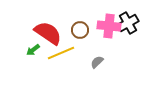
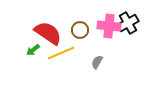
gray semicircle: rotated 16 degrees counterclockwise
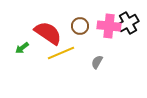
brown circle: moved 4 px up
green arrow: moved 11 px left, 2 px up
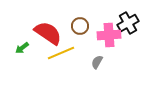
pink cross: moved 9 px down; rotated 10 degrees counterclockwise
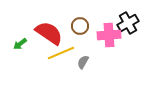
red semicircle: moved 1 px right
green arrow: moved 2 px left, 4 px up
gray semicircle: moved 14 px left
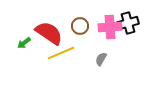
black cross: rotated 15 degrees clockwise
pink cross: moved 1 px right, 8 px up
green arrow: moved 4 px right, 1 px up
gray semicircle: moved 18 px right, 3 px up
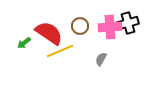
yellow line: moved 1 px left, 2 px up
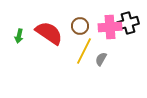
green arrow: moved 5 px left, 7 px up; rotated 40 degrees counterclockwise
yellow line: moved 24 px right; rotated 40 degrees counterclockwise
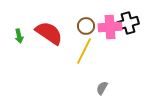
brown circle: moved 6 px right
green arrow: rotated 24 degrees counterclockwise
gray semicircle: moved 1 px right, 29 px down
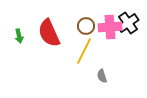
black cross: rotated 20 degrees counterclockwise
red semicircle: rotated 148 degrees counterclockwise
gray semicircle: moved 12 px up; rotated 48 degrees counterclockwise
